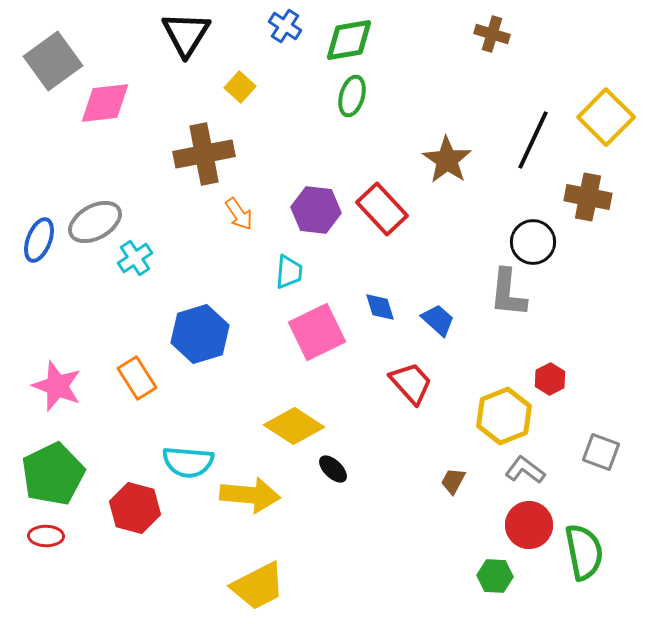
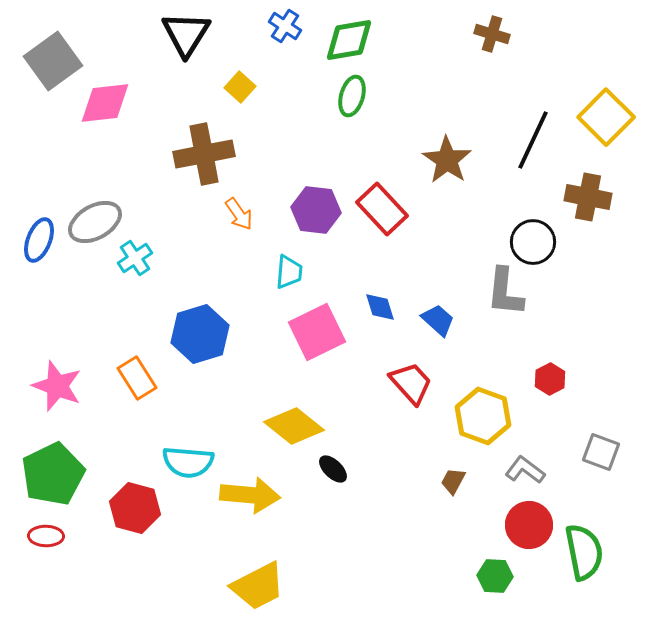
gray L-shape at (508, 293): moved 3 px left, 1 px up
yellow hexagon at (504, 416): moved 21 px left; rotated 18 degrees counterclockwise
yellow diamond at (294, 426): rotated 6 degrees clockwise
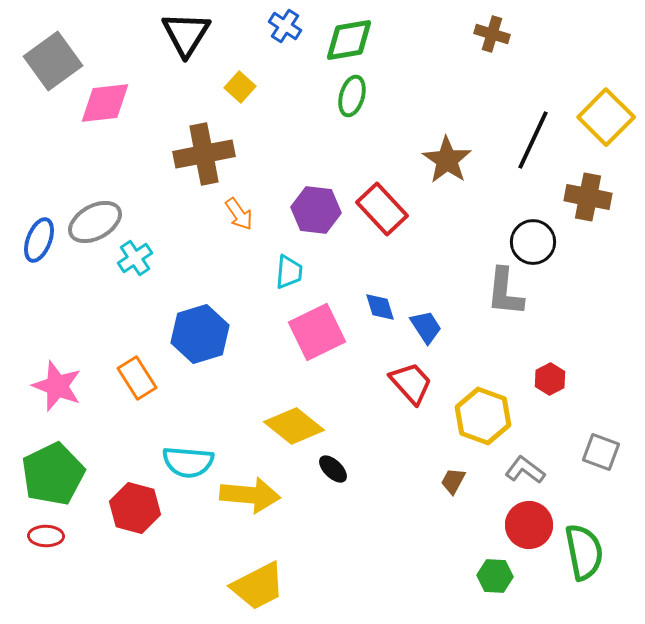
blue trapezoid at (438, 320): moved 12 px left, 7 px down; rotated 15 degrees clockwise
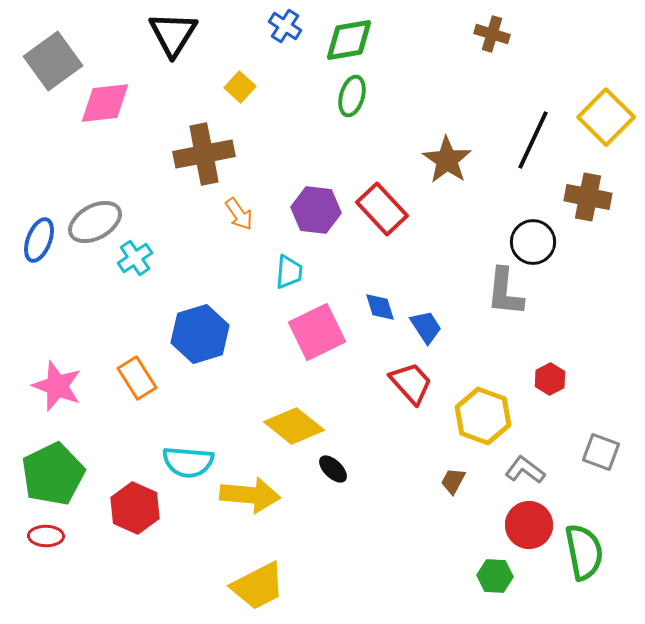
black triangle at (186, 34): moved 13 px left
red hexagon at (135, 508): rotated 9 degrees clockwise
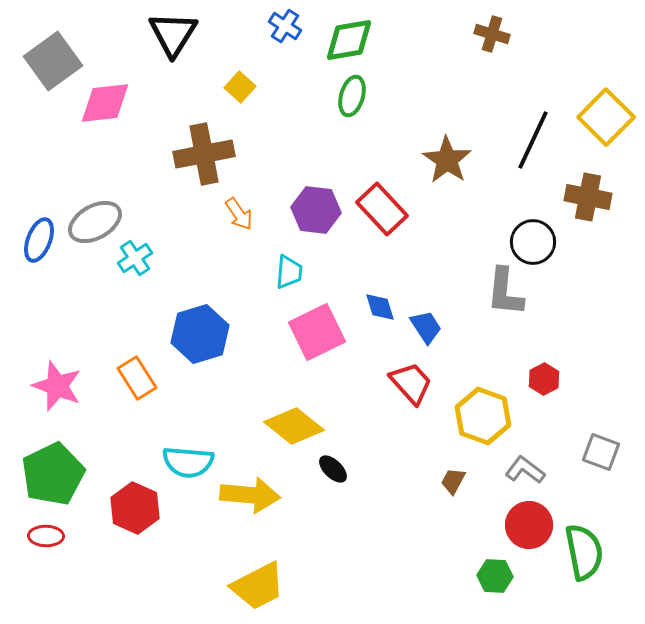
red hexagon at (550, 379): moved 6 px left
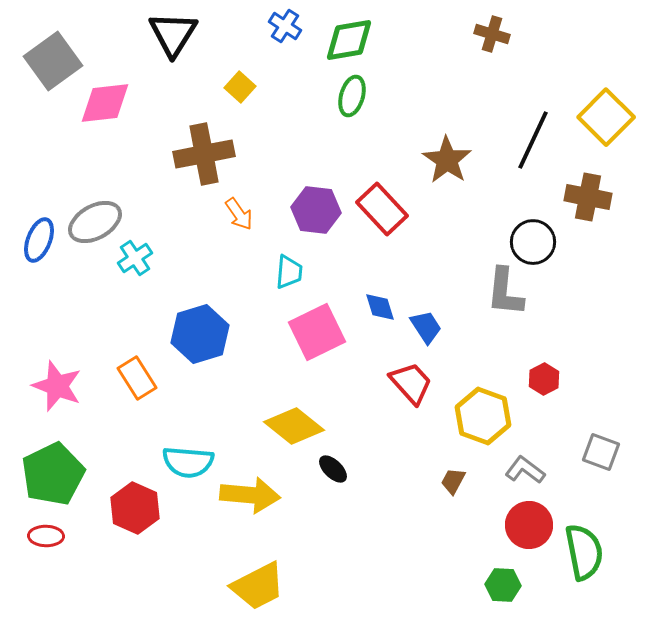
green hexagon at (495, 576): moved 8 px right, 9 px down
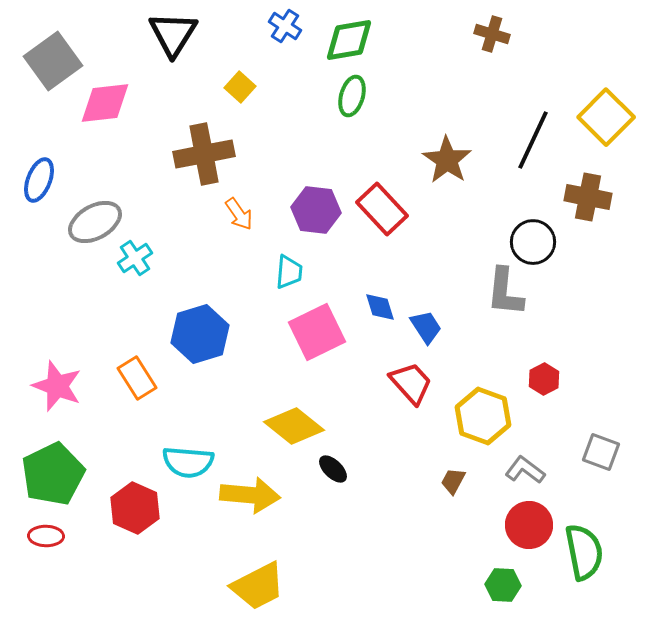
blue ellipse at (39, 240): moved 60 px up
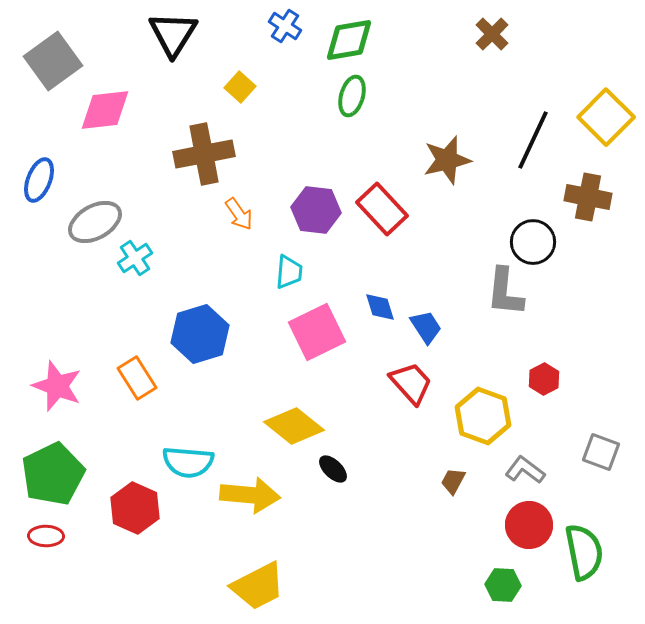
brown cross at (492, 34): rotated 28 degrees clockwise
pink diamond at (105, 103): moved 7 px down
brown star at (447, 160): rotated 24 degrees clockwise
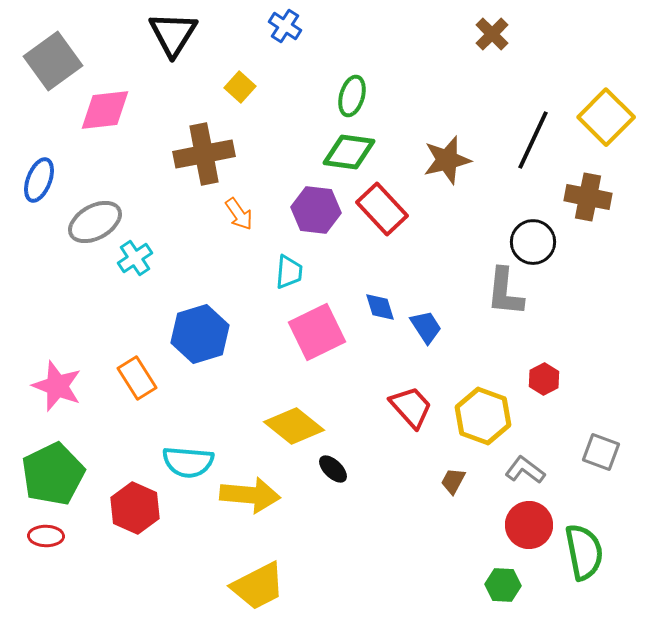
green diamond at (349, 40): moved 112 px down; rotated 18 degrees clockwise
red trapezoid at (411, 383): moved 24 px down
